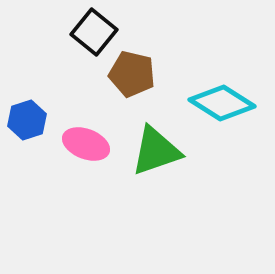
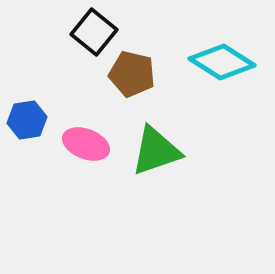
cyan diamond: moved 41 px up
blue hexagon: rotated 9 degrees clockwise
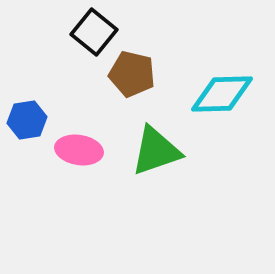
cyan diamond: moved 32 px down; rotated 34 degrees counterclockwise
pink ellipse: moved 7 px left, 6 px down; rotated 12 degrees counterclockwise
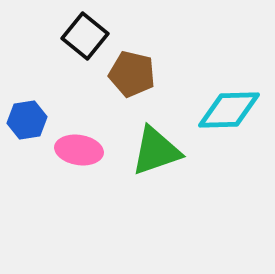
black square: moved 9 px left, 4 px down
cyan diamond: moved 7 px right, 16 px down
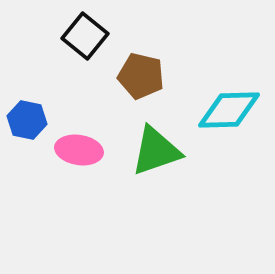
brown pentagon: moved 9 px right, 2 px down
blue hexagon: rotated 21 degrees clockwise
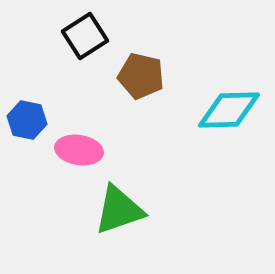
black square: rotated 18 degrees clockwise
green triangle: moved 37 px left, 59 px down
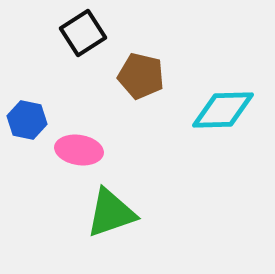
black square: moved 2 px left, 3 px up
cyan diamond: moved 6 px left
green triangle: moved 8 px left, 3 px down
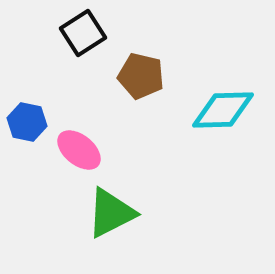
blue hexagon: moved 2 px down
pink ellipse: rotated 30 degrees clockwise
green triangle: rotated 8 degrees counterclockwise
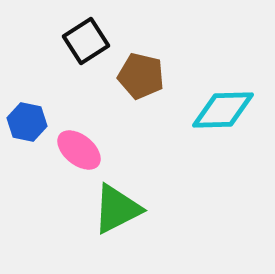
black square: moved 3 px right, 8 px down
green triangle: moved 6 px right, 4 px up
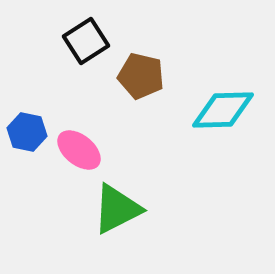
blue hexagon: moved 10 px down
